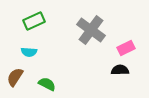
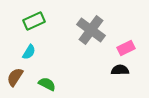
cyan semicircle: rotated 63 degrees counterclockwise
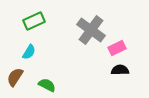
pink rectangle: moved 9 px left
green semicircle: moved 1 px down
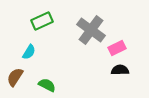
green rectangle: moved 8 px right
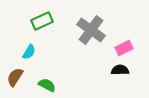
pink rectangle: moved 7 px right
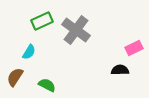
gray cross: moved 15 px left
pink rectangle: moved 10 px right
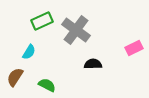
black semicircle: moved 27 px left, 6 px up
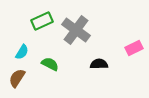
cyan semicircle: moved 7 px left
black semicircle: moved 6 px right
brown semicircle: moved 2 px right, 1 px down
green semicircle: moved 3 px right, 21 px up
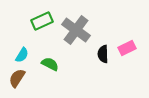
pink rectangle: moved 7 px left
cyan semicircle: moved 3 px down
black semicircle: moved 4 px right, 10 px up; rotated 90 degrees counterclockwise
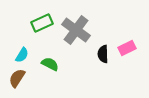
green rectangle: moved 2 px down
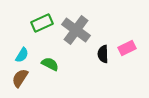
brown semicircle: moved 3 px right
